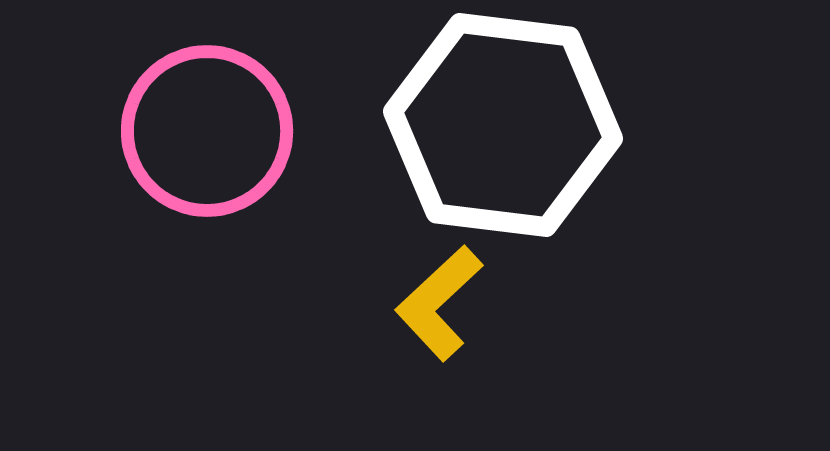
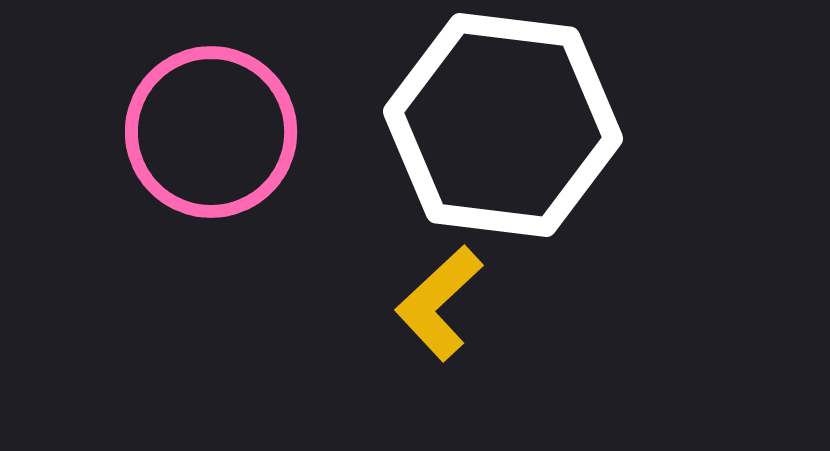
pink circle: moved 4 px right, 1 px down
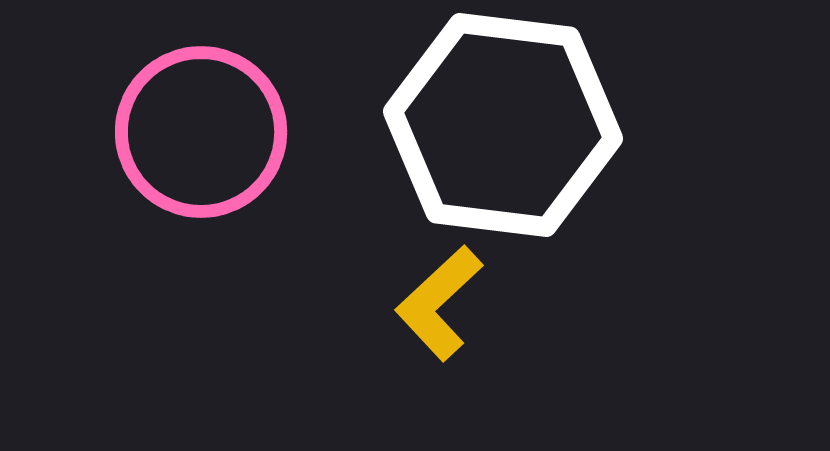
pink circle: moved 10 px left
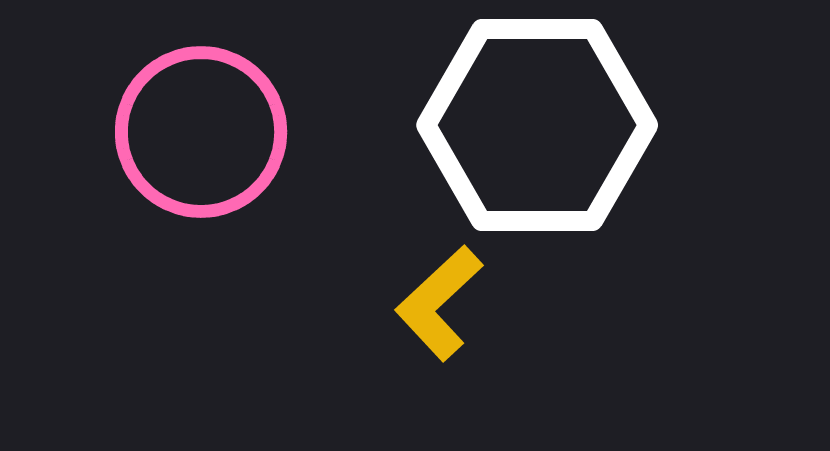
white hexagon: moved 34 px right; rotated 7 degrees counterclockwise
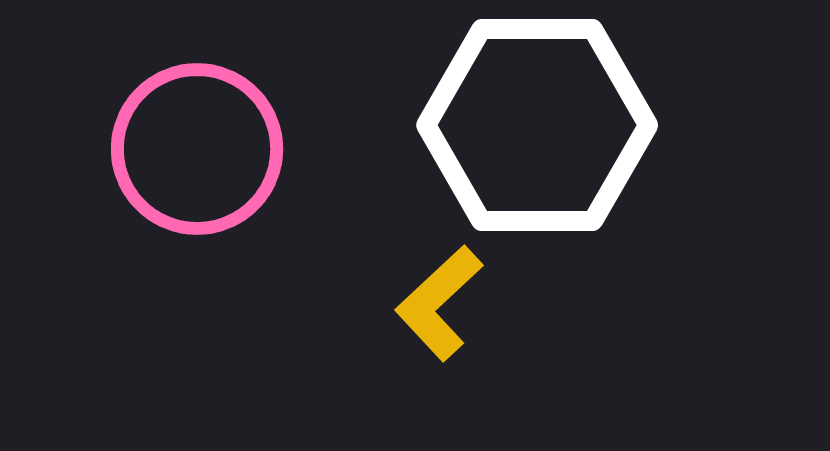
pink circle: moved 4 px left, 17 px down
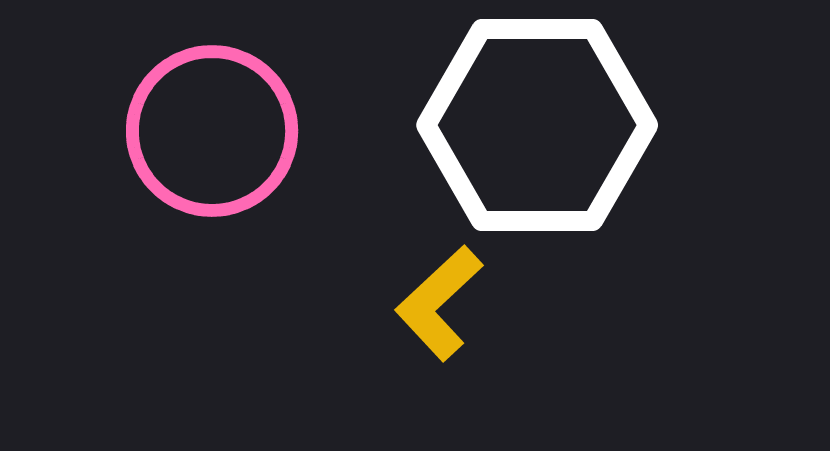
pink circle: moved 15 px right, 18 px up
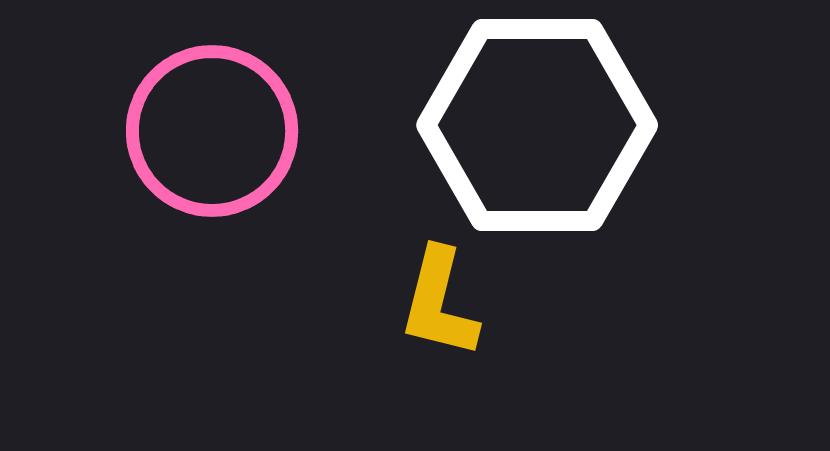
yellow L-shape: rotated 33 degrees counterclockwise
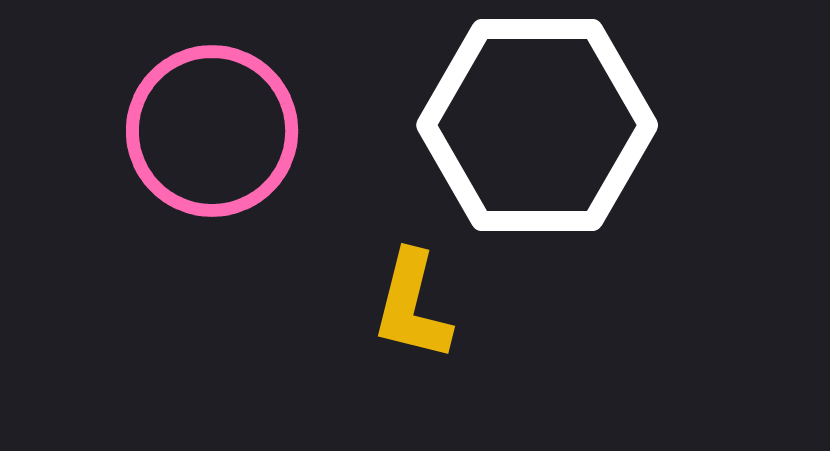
yellow L-shape: moved 27 px left, 3 px down
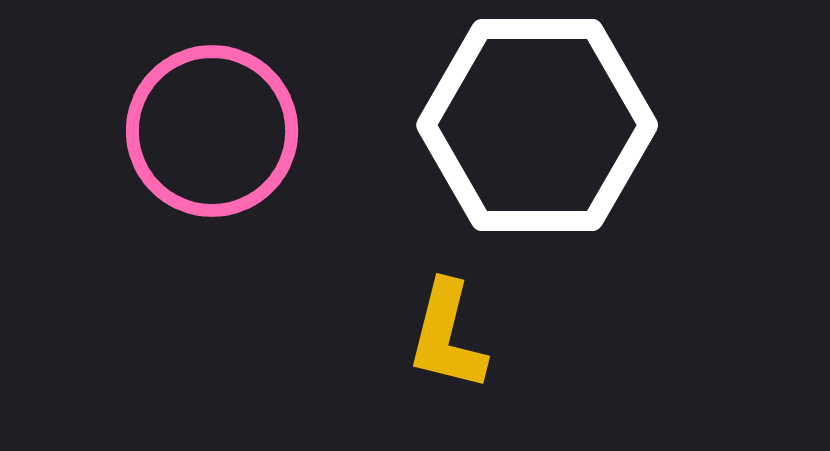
yellow L-shape: moved 35 px right, 30 px down
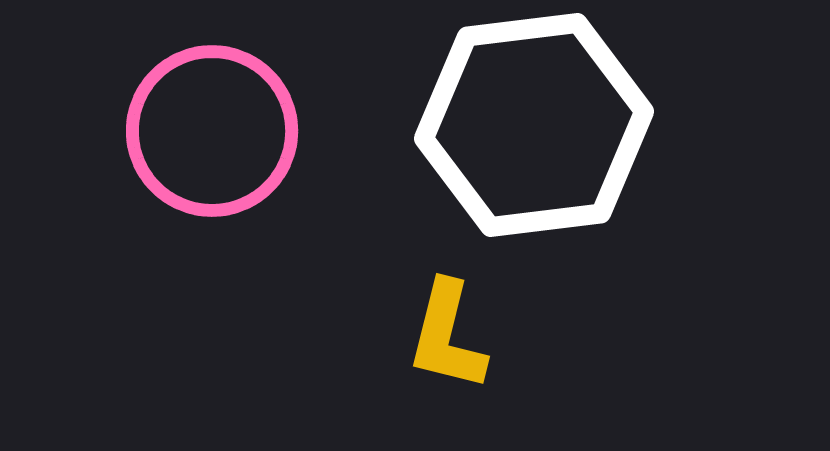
white hexagon: moved 3 px left; rotated 7 degrees counterclockwise
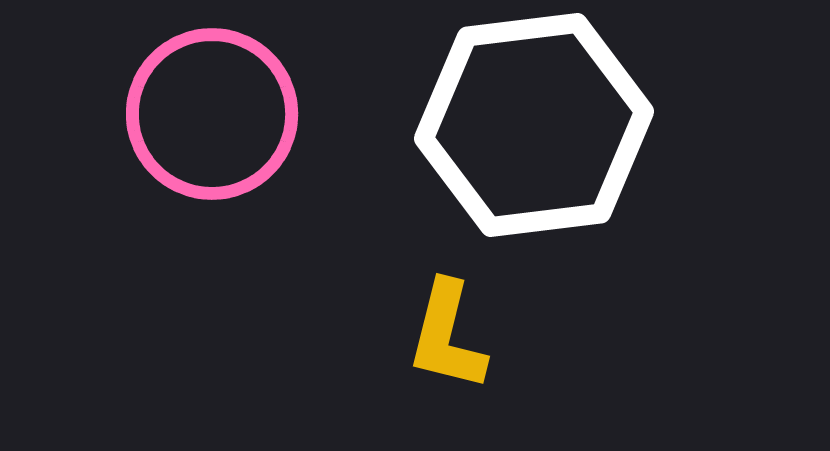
pink circle: moved 17 px up
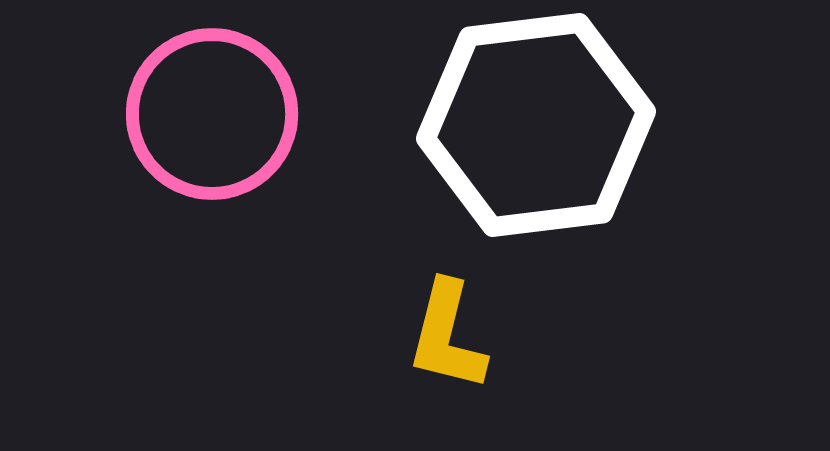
white hexagon: moved 2 px right
